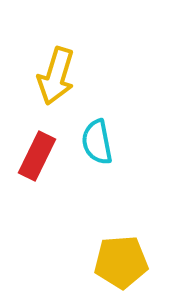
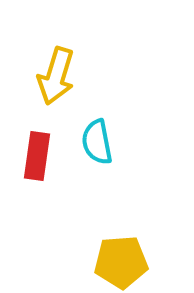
red rectangle: rotated 18 degrees counterclockwise
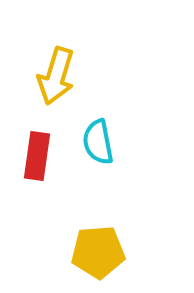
cyan semicircle: moved 1 px right
yellow pentagon: moved 23 px left, 10 px up
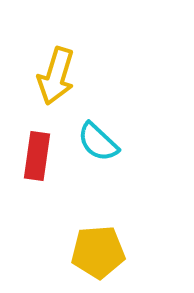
cyan semicircle: rotated 36 degrees counterclockwise
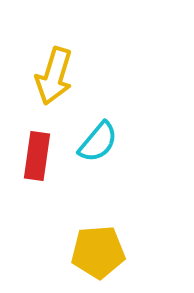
yellow arrow: moved 2 px left
cyan semicircle: rotated 93 degrees counterclockwise
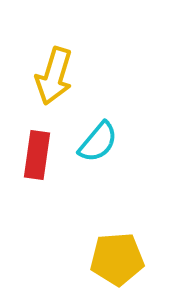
red rectangle: moved 1 px up
yellow pentagon: moved 19 px right, 7 px down
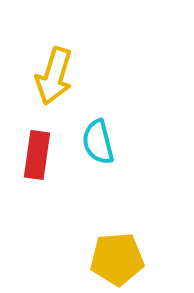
cyan semicircle: rotated 126 degrees clockwise
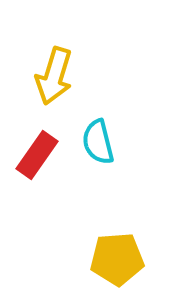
red rectangle: rotated 27 degrees clockwise
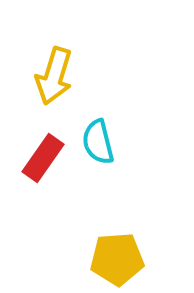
red rectangle: moved 6 px right, 3 px down
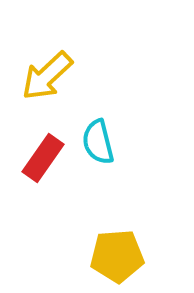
yellow arrow: moved 7 px left; rotated 30 degrees clockwise
yellow pentagon: moved 3 px up
